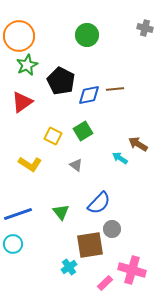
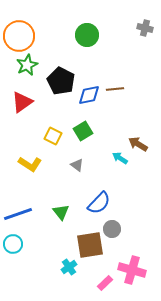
gray triangle: moved 1 px right
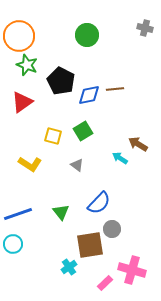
green star: rotated 25 degrees counterclockwise
yellow square: rotated 12 degrees counterclockwise
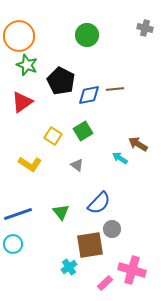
yellow square: rotated 18 degrees clockwise
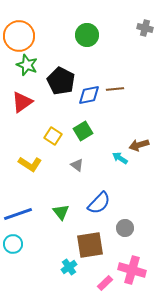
brown arrow: moved 1 px right, 1 px down; rotated 48 degrees counterclockwise
gray circle: moved 13 px right, 1 px up
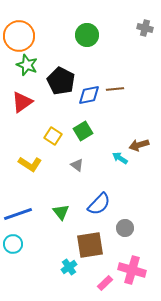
blue semicircle: moved 1 px down
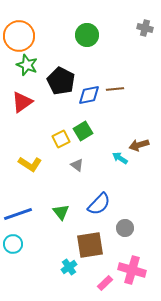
yellow square: moved 8 px right, 3 px down; rotated 30 degrees clockwise
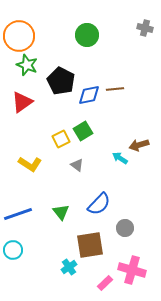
cyan circle: moved 6 px down
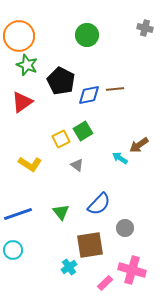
brown arrow: rotated 18 degrees counterclockwise
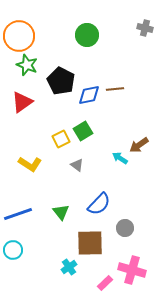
brown square: moved 2 px up; rotated 8 degrees clockwise
